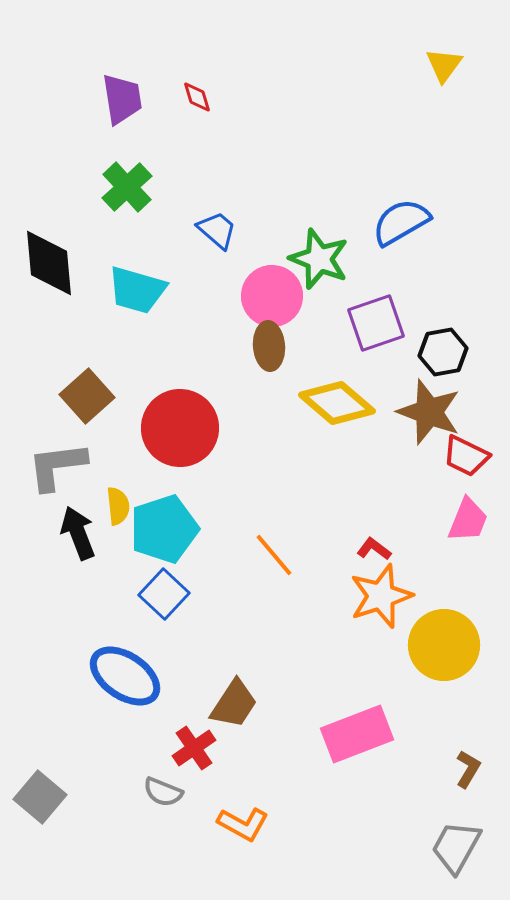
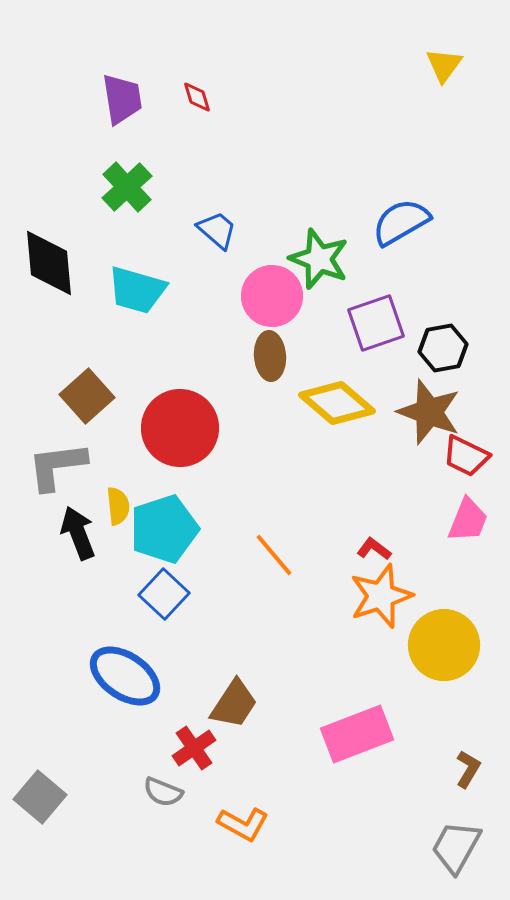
brown ellipse: moved 1 px right, 10 px down
black hexagon: moved 4 px up
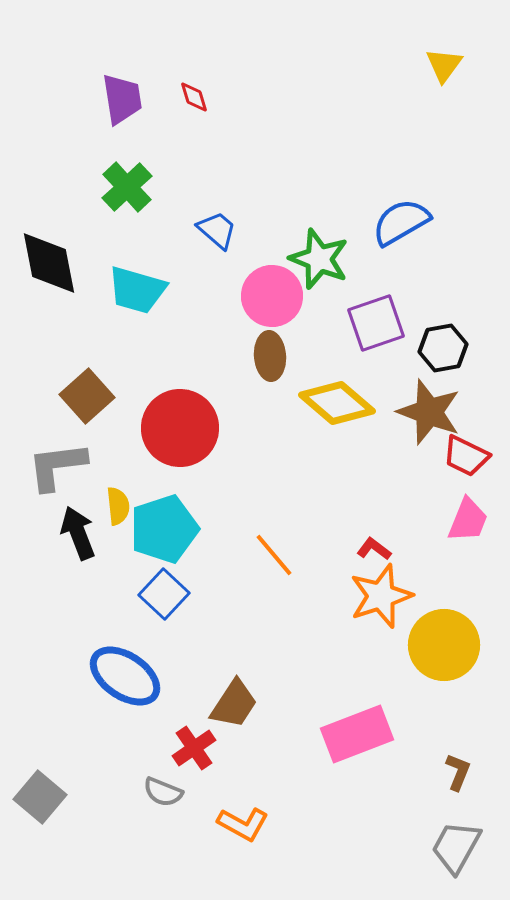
red diamond: moved 3 px left
black diamond: rotated 6 degrees counterclockwise
brown L-shape: moved 10 px left, 3 px down; rotated 9 degrees counterclockwise
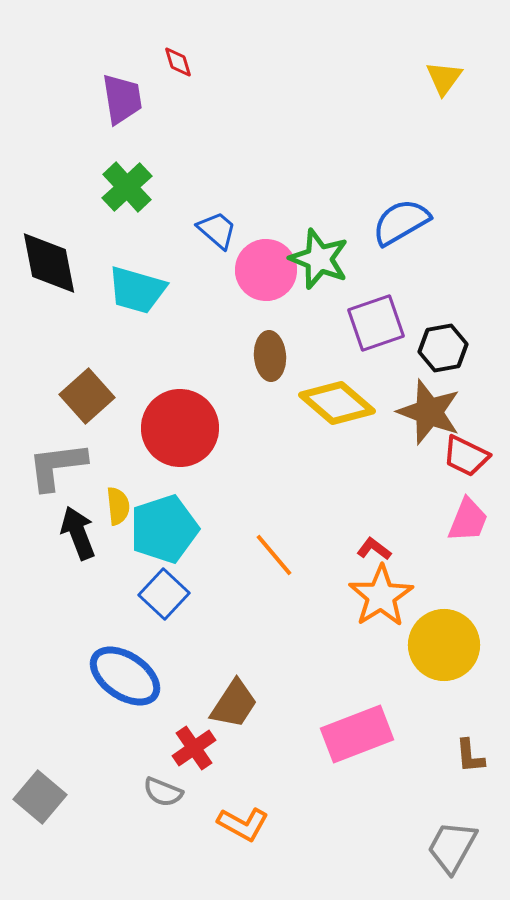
yellow triangle: moved 13 px down
red diamond: moved 16 px left, 35 px up
pink circle: moved 6 px left, 26 px up
orange star: rotated 14 degrees counterclockwise
brown L-shape: moved 12 px right, 16 px up; rotated 153 degrees clockwise
gray trapezoid: moved 4 px left
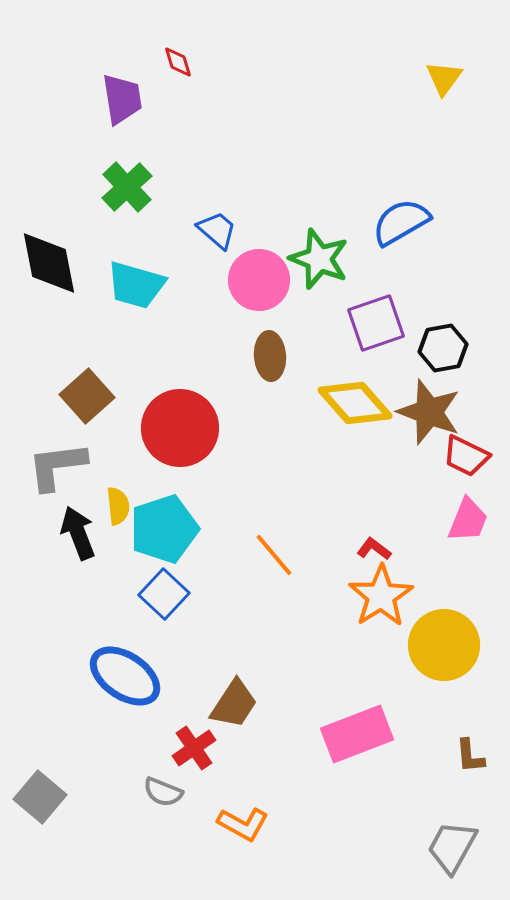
pink circle: moved 7 px left, 10 px down
cyan trapezoid: moved 1 px left, 5 px up
yellow diamond: moved 18 px right; rotated 8 degrees clockwise
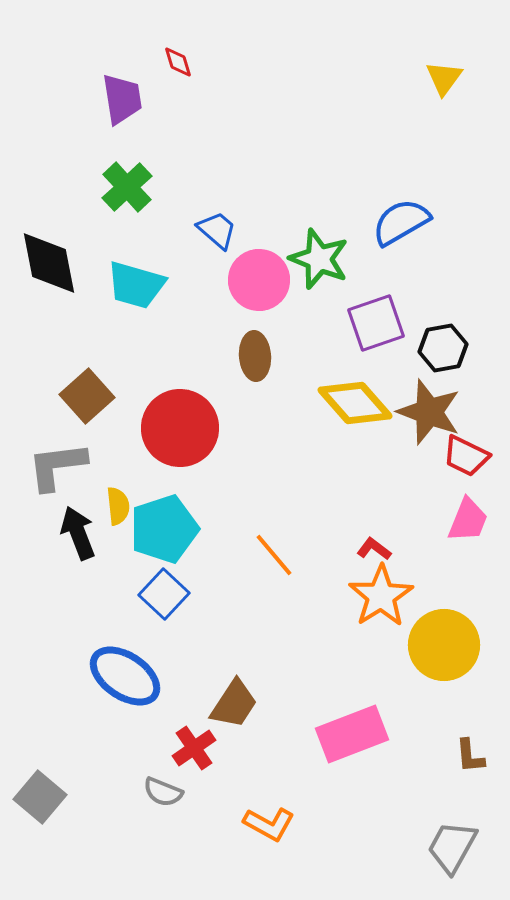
brown ellipse: moved 15 px left
pink rectangle: moved 5 px left
orange L-shape: moved 26 px right
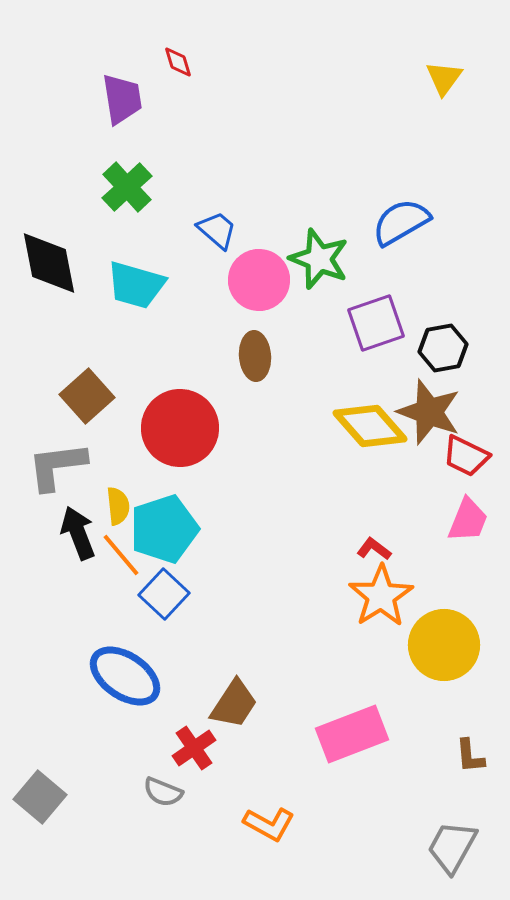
yellow diamond: moved 15 px right, 23 px down
orange line: moved 153 px left
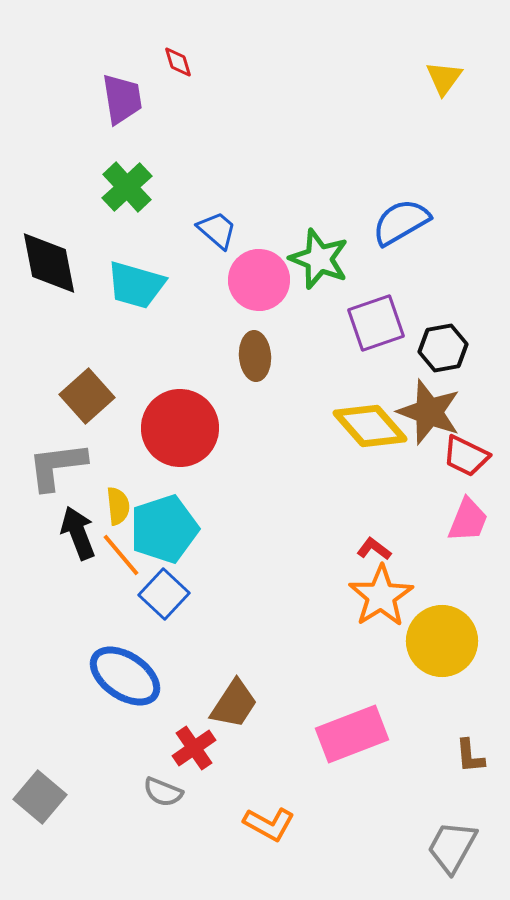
yellow circle: moved 2 px left, 4 px up
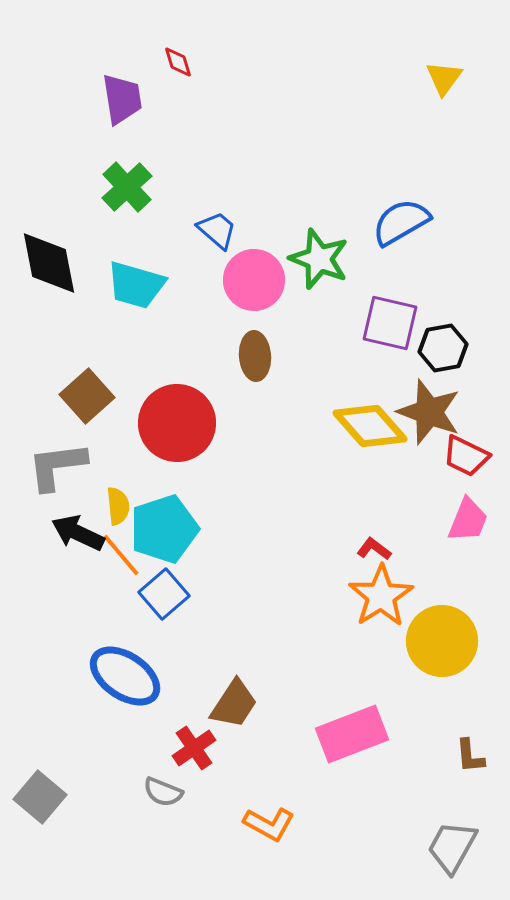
pink circle: moved 5 px left
purple square: moved 14 px right; rotated 32 degrees clockwise
red circle: moved 3 px left, 5 px up
black arrow: rotated 44 degrees counterclockwise
blue square: rotated 6 degrees clockwise
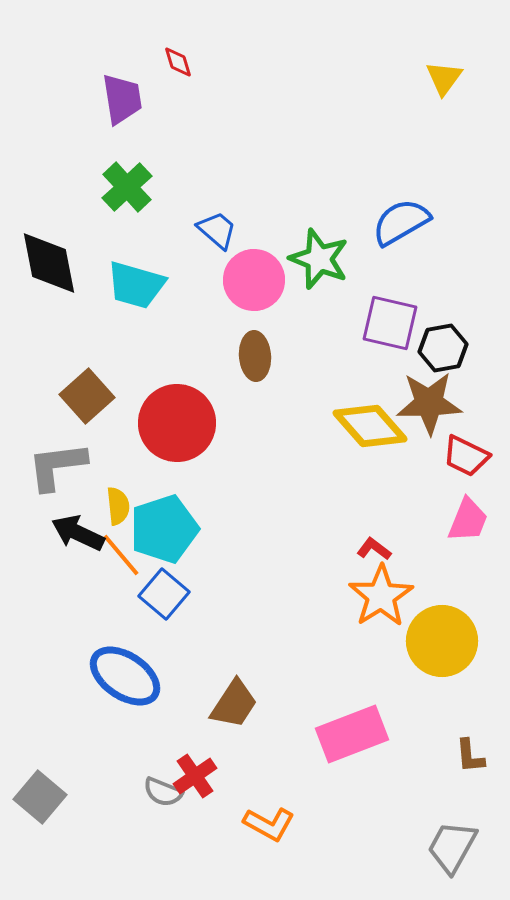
brown star: moved 9 px up; rotated 22 degrees counterclockwise
blue square: rotated 9 degrees counterclockwise
red cross: moved 1 px right, 28 px down
